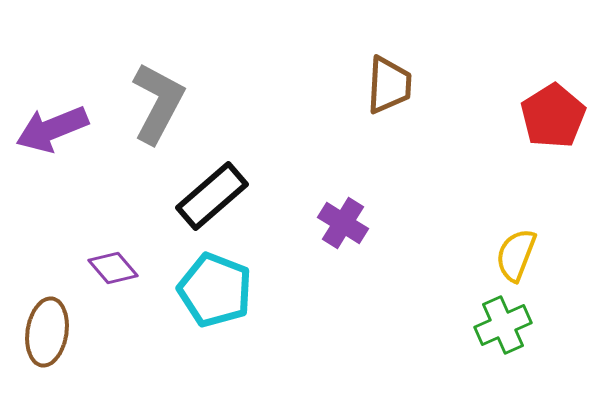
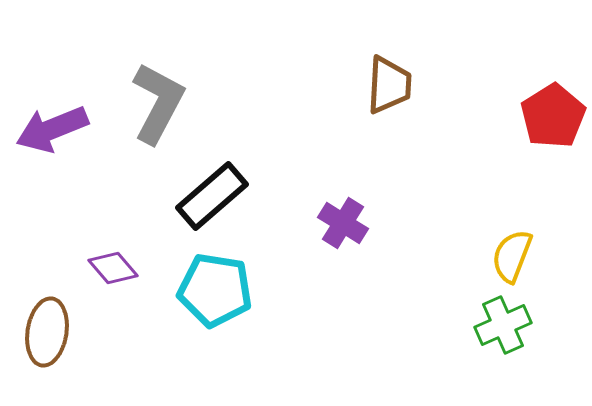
yellow semicircle: moved 4 px left, 1 px down
cyan pentagon: rotated 12 degrees counterclockwise
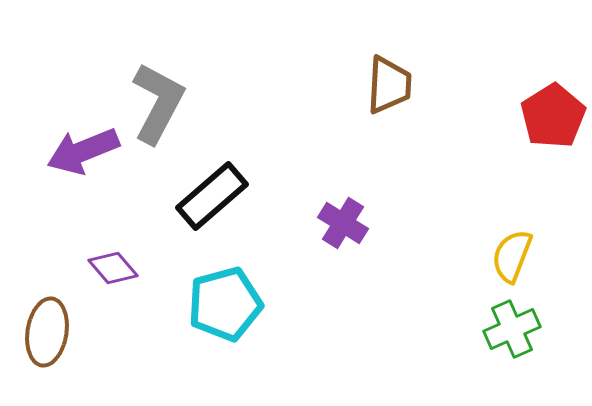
purple arrow: moved 31 px right, 22 px down
cyan pentagon: moved 10 px right, 14 px down; rotated 24 degrees counterclockwise
green cross: moved 9 px right, 4 px down
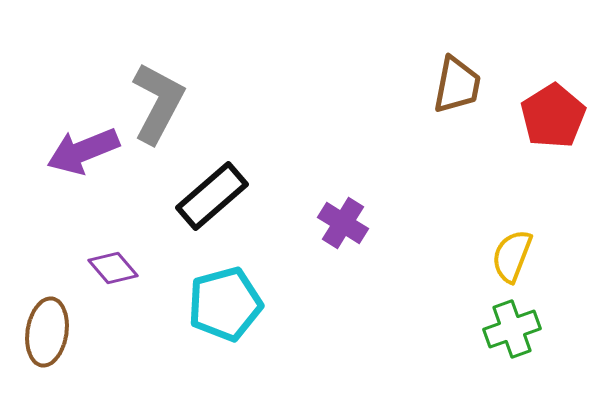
brown trapezoid: moved 68 px right; rotated 8 degrees clockwise
green cross: rotated 4 degrees clockwise
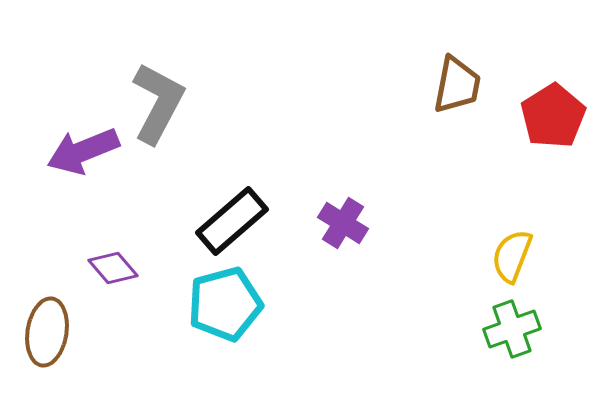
black rectangle: moved 20 px right, 25 px down
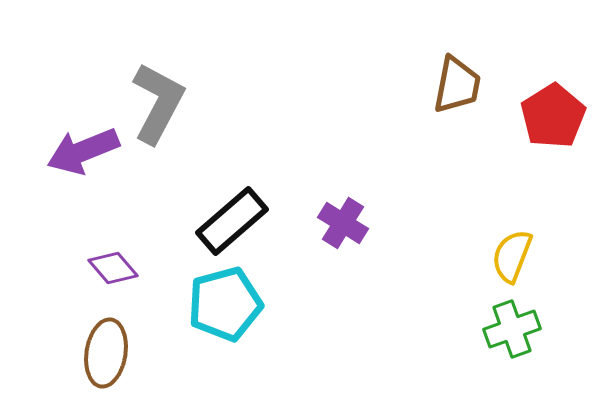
brown ellipse: moved 59 px right, 21 px down
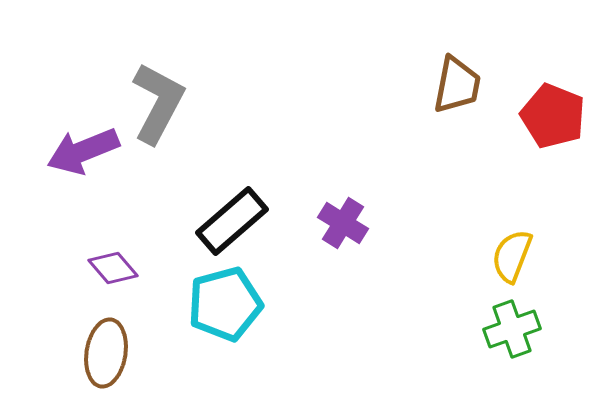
red pentagon: rotated 18 degrees counterclockwise
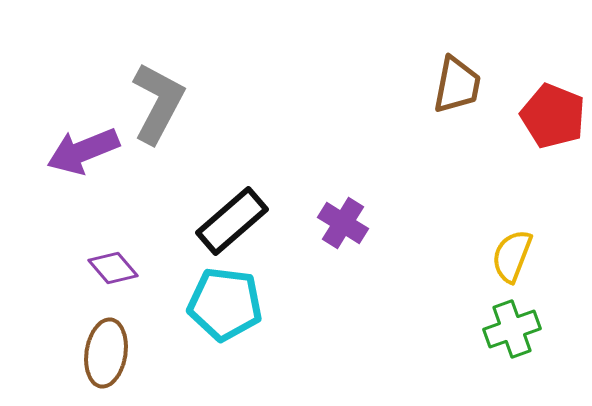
cyan pentagon: rotated 22 degrees clockwise
